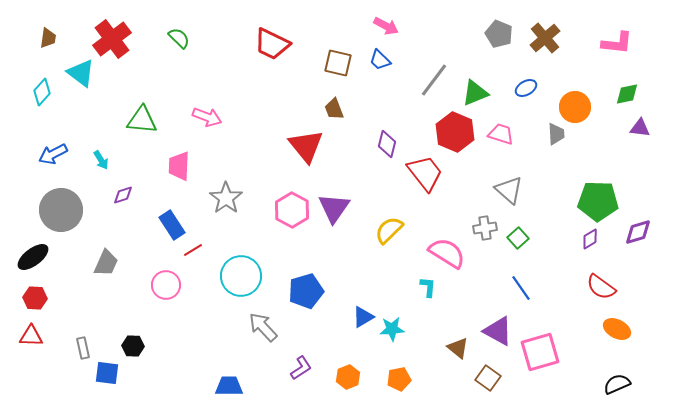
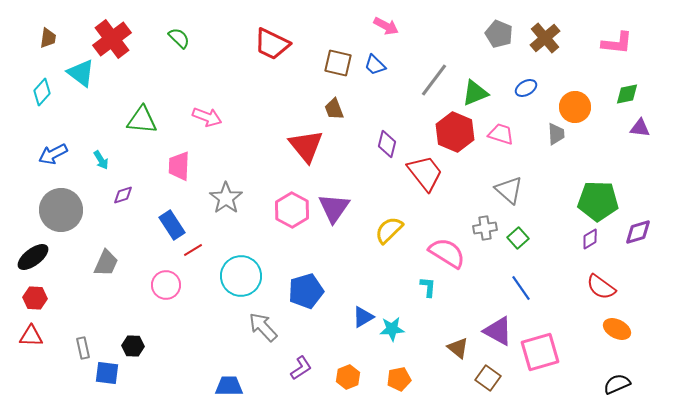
blue trapezoid at (380, 60): moved 5 px left, 5 px down
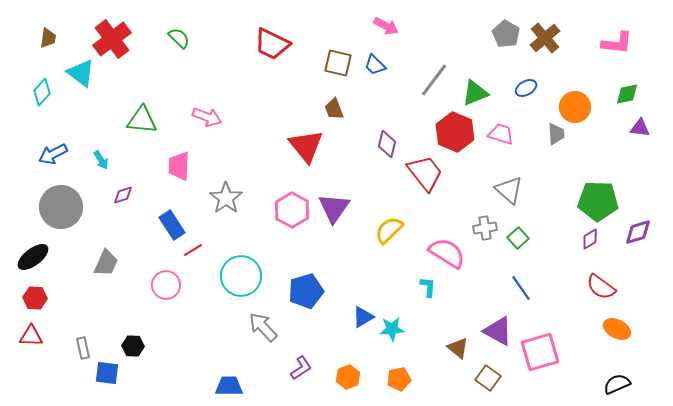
gray pentagon at (499, 34): moved 7 px right; rotated 8 degrees clockwise
gray circle at (61, 210): moved 3 px up
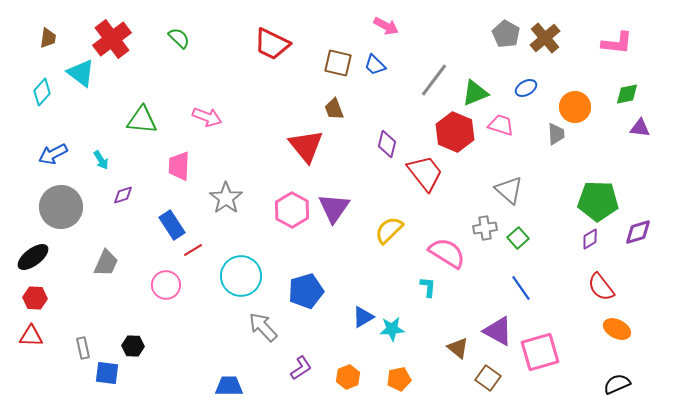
pink trapezoid at (501, 134): moved 9 px up
red semicircle at (601, 287): rotated 16 degrees clockwise
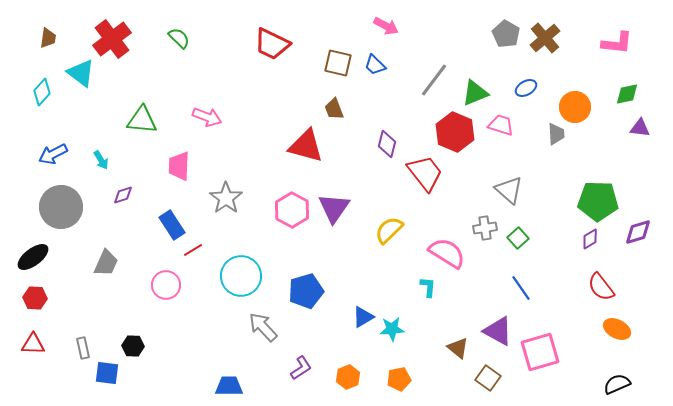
red triangle at (306, 146): rotated 36 degrees counterclockwise
red triangle at (31, 336): moved 2 px right, 8 px down
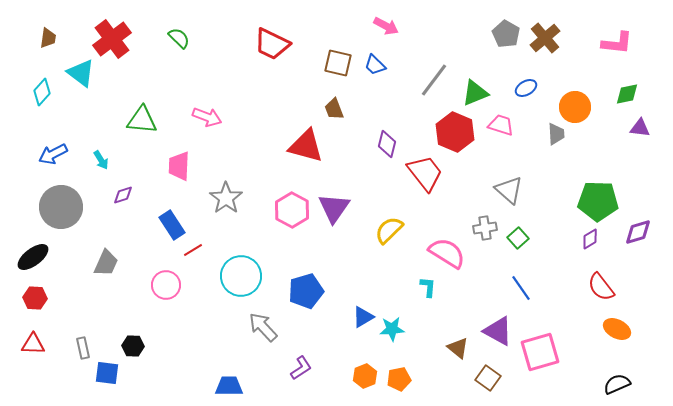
orange hexagon at (348, 377): moved 17 px right, 1 px up
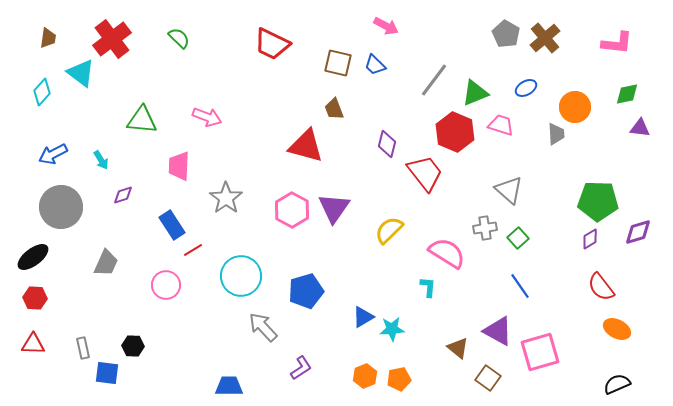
blue line at (521, 288): moved 1 px left, 2 px up
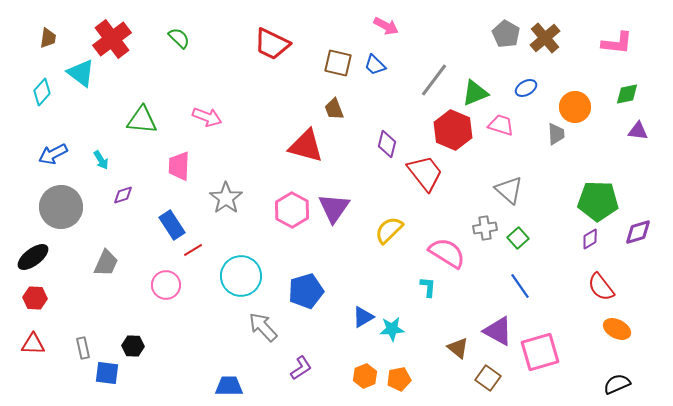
purple triangle at (640, 128): moved 2 px left, 3 px down
red hexagon at (455, 132): moved 2 px left, 2 px up
